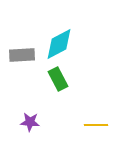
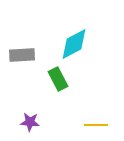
cyan diamond: moved 15 px right
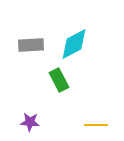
gray rectangle: moved 9 px right, 10 px up
green rectangle: moved 1 px right, 1 px down
